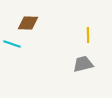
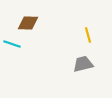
yellow line: rotated 14 degrees counterclockwise
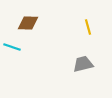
yellow line: moved 8 px up
cyan line: moved 3 px down
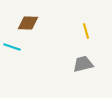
yellow line: moved 2 px left, 4 px down
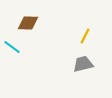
yellow line: moved 1 px left, 5 px down; rotated 42 degrees clockwise
cyan line: rotated 18 degrees clockwise
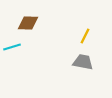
cyan line: rotated 54 degrees counterclockwise
gray trapezoid: moved 2 px up; rotated 25 degrees clockwise
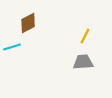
brown diamond: rotated 30 degrees counterclockwise
gray trapezoid: rotated 15 degrees counterclockwise
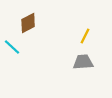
cyan line: rotated 60 degrees clockwise
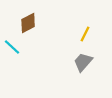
yellow line: moved 2 px up
gray trapezoid: rotated 45 degrees counterclockwise
